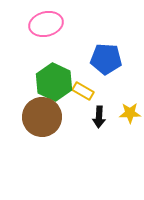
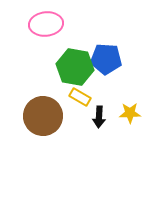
pink ellipse: rotated 8 degrees clockwise
green hexagon: moved 21 px right, 15 px up; rotated 15 degrees counterclockwise
yellow rectangle: moved 3 px left, 6 px down
brown circle: moved 1 px right, 1 px up
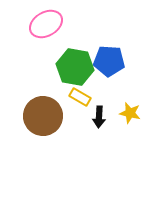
pink ellipse: rotated 24 degrees counterclockwise
blue pentagon: moved 3 px right, 2 px down
yellow star: rotated 15 degrees clockwise
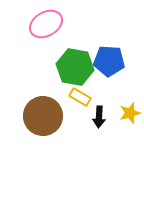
yellow star: rotated 30 degrees counterclockwise
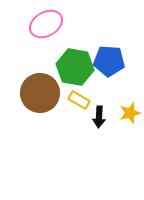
yellow rectangle: moved 1 px left, 3 px down
brown circle: moved 3 px left, 23 px up
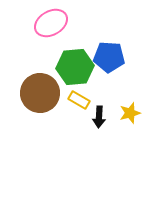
pink ellipse: moved 5 px right, 1 px up
blue pentagon: moved 4 px up
green hexagon: rotated 15 degrees counterclockwise
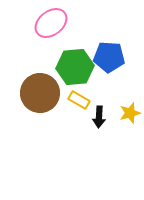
pink ellipse: rotated 8 degrees counterclockwise
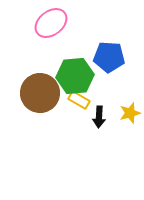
green hexagon: moved 9 px down
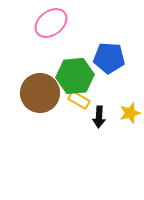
blue pentagon: moved 1 px down
